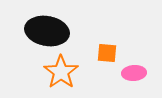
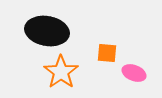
pink ellipse: rotated 25 degrees clockwise
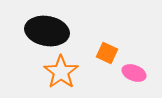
orange square: rotated 20 degrees clockwise
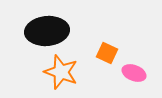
black ellipse: rotated 15 degrees counterclockwise
orange star: rotated 16 degrees counterclockwise
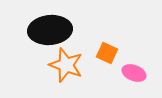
black ellipse: moved 3 px right, 1 px up
orange star: moved 5 px right, 7 px up
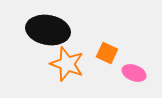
black ellipse: moved 2 px left; rotated 15 degrees clockwise
orange star: moved 1 px right, 1 px up
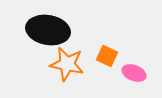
orange square: moved 3 px down
orange star: rotated 8 degrees counterclockwise
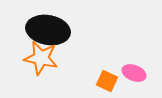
orange square: moved 25 px down
orange star: moved 26 px left, 6 px up
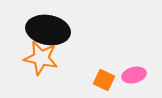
pink ellipse: moved 2 px down; rotated 35 degrees counterclockwise
orange square: moved 3 px left, 1 px up
